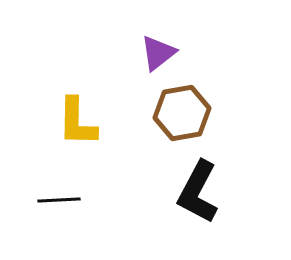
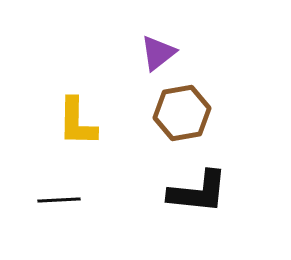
black L-shape: rotated 112 degrees counterclockwise
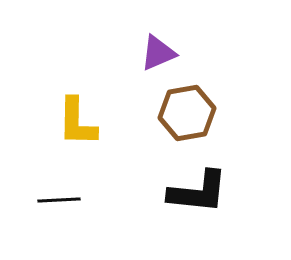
purple triangle: rotated 15 degrees clockwise
brown hexagon: moved 5 px right
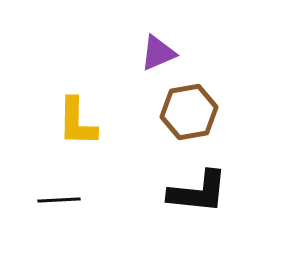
brown hexagon: moved 2 px right, 1 px up
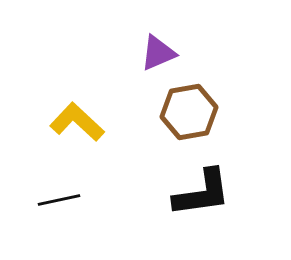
yellow L-shape: rotated 132 degrees clockwise
black L-shape: moved 4 px right, 1 px down; rotated 14 degrees counterclockwise
black line: rotated 9 degrees counterclockwise
